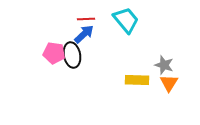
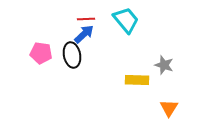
pink pentagon: moved 13 px left
orange triangle: moved 25 px down
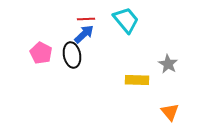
pink pentagon: rotated 20 degrees clockwise
gray star: moved 4 px right, 1 px up; rotated 12 degrees clockwise
orange triangle: moved 1 px right, 4 px down; rotated 12 degrees counterclockwise
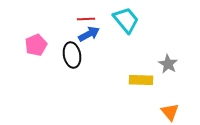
blue arrow: moved 5 px right; rotated 15 degrees clockwise
pink pentagon: moved 5 px left, 8 px up; rotated 20 degrees clockwise
yellow rectangle: moved 4 px right
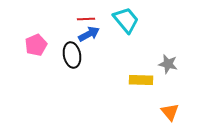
gray star: rotated 18 degrees counterclockwise
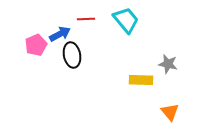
blue arrow: moved 29 px left
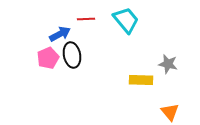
pink pentagon: moved 12 px right, 13 px down
